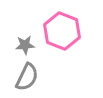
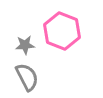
gray semicircle: rotated 52 degrees counterclockwise
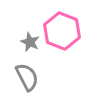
gray star: moved 5 px right, 3 px up; rotated 30 degrees clockwise
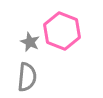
gray semicircle: rotated 32 degrees clockwise
